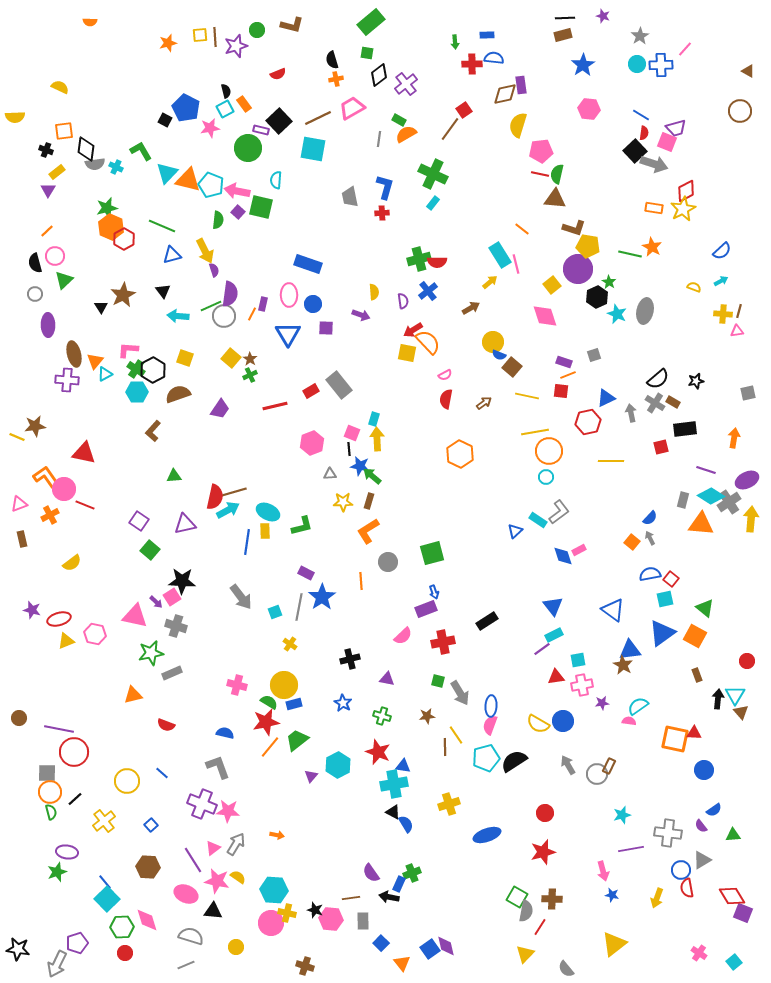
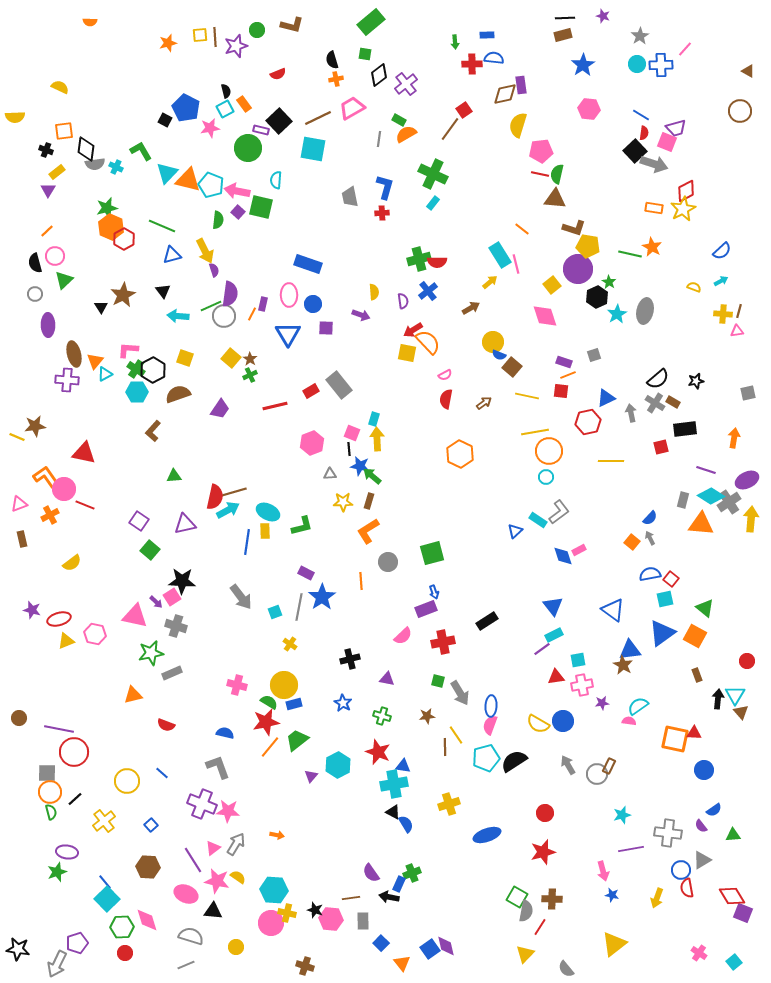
green square at (367, 53): moved 2 px left, 1 px down
cyan star at (617, 314): rotated 18 degrees clockwise
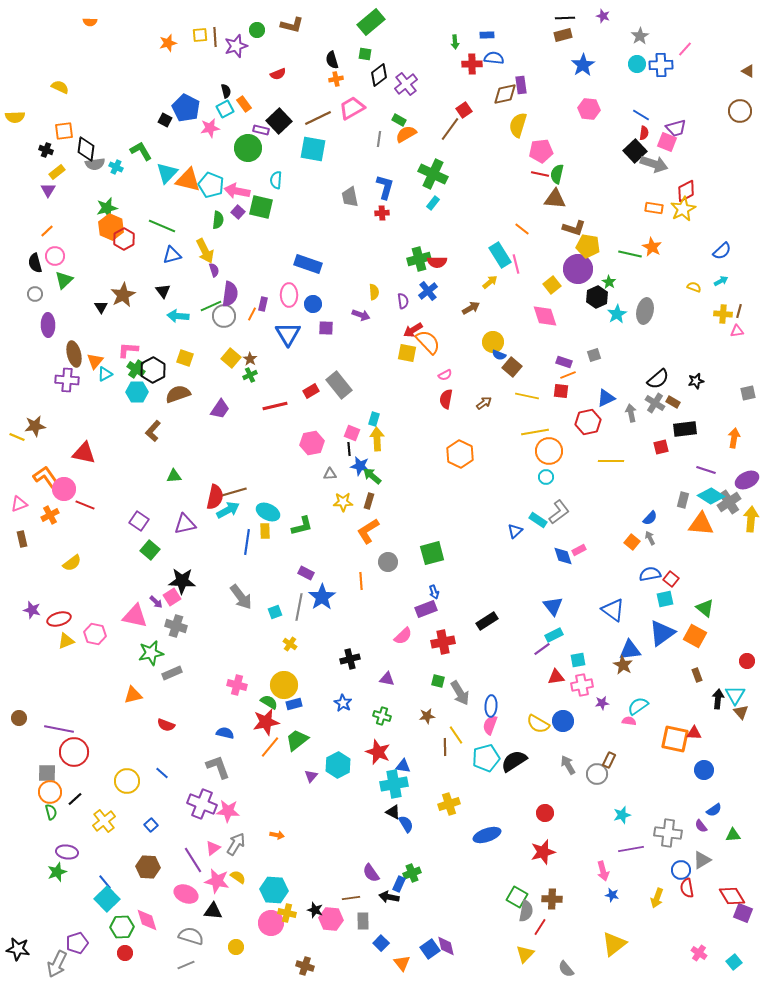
pink hexagon at (312, 443): rotated 10 degrees clockwise
brown rectangle at (609, 766): moved 6 px up
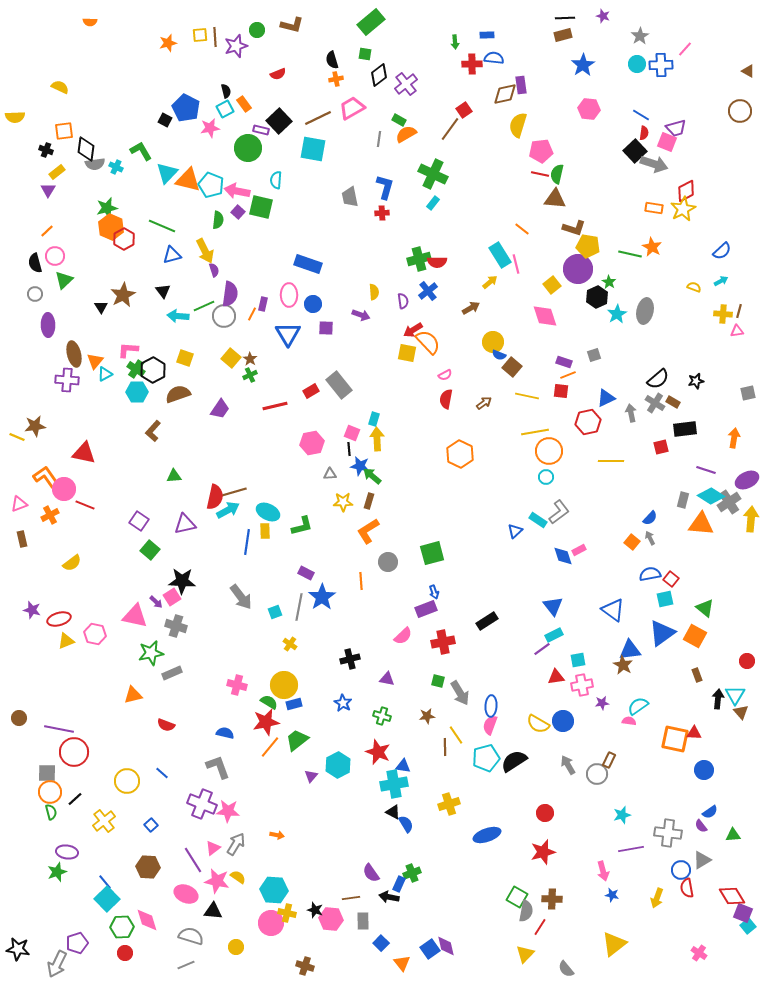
green line at (211, 306): moved 7 px left
blue semicircle at (714, 810): moved 4 px left, 2 px down
cyan square at (734, 962): moved 14 px right, 36 px up
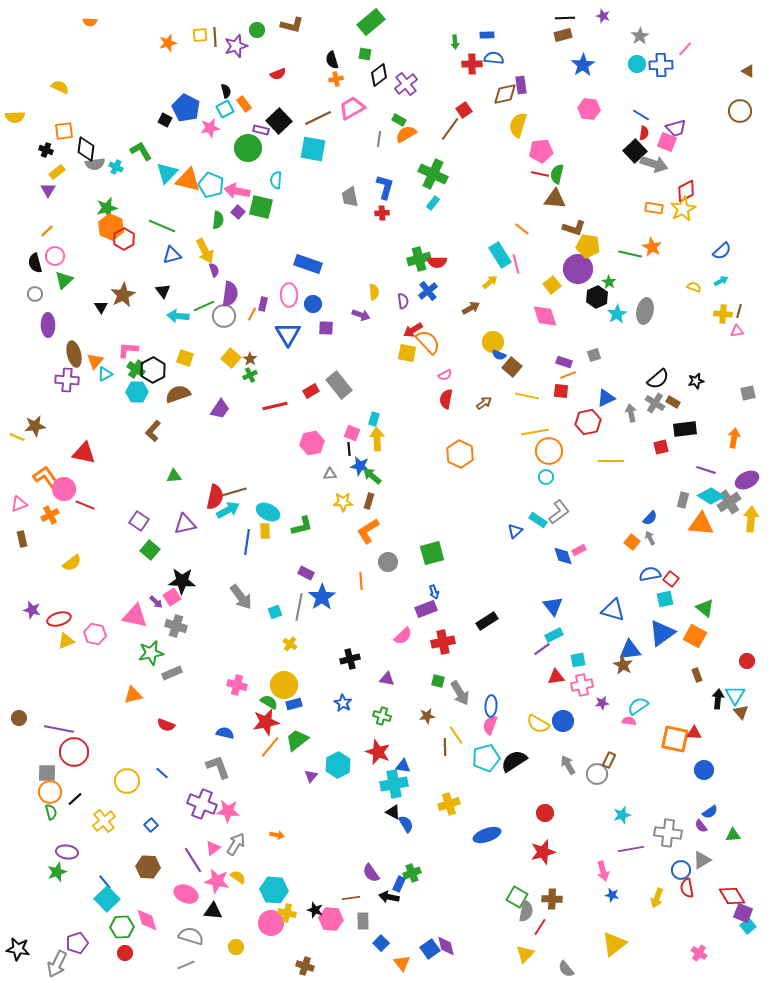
blue triangle at (613, 610): rotated 20 degrees counterclockwise
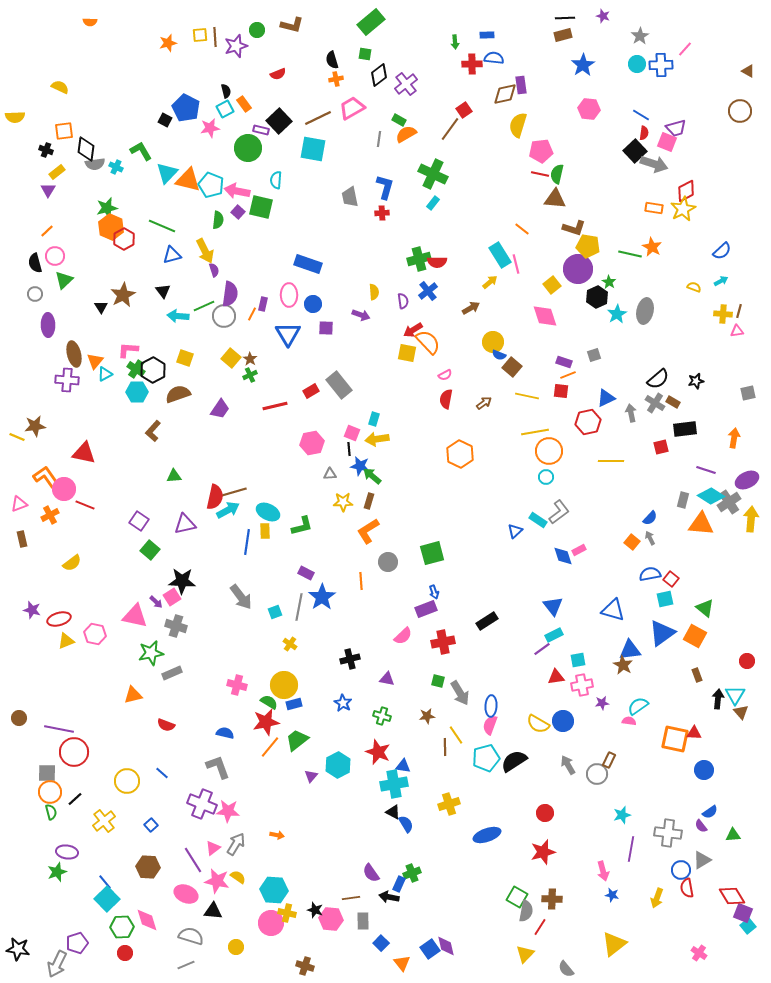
yellow arrow at (377, 439): rotated 95 degrees counterclockwise
purple line at (631, 849): rotated 70 degrees counterclockwise
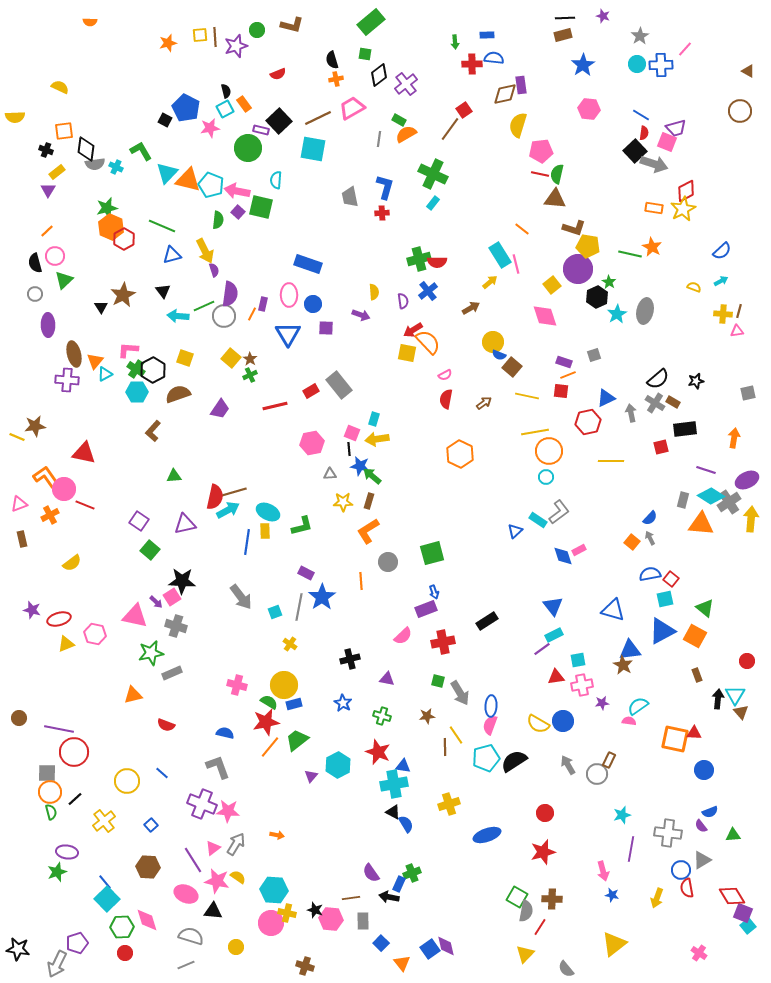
blue triangle at (662, 633): moved 2 px up; rotated 8 degrees clockwise
yellow triangle at (66, 641): moved 3 px down
blue semicircle at (710, 812): rotated 14 degrees clockwise
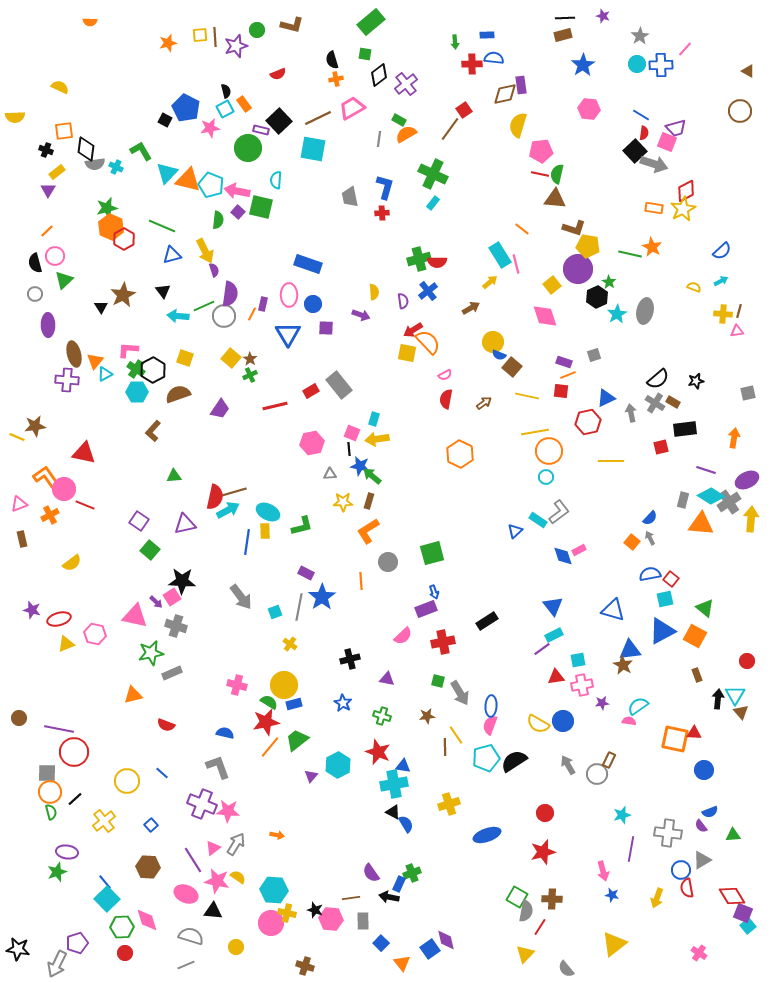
purple diamond at (446, 946): moved 6 px up
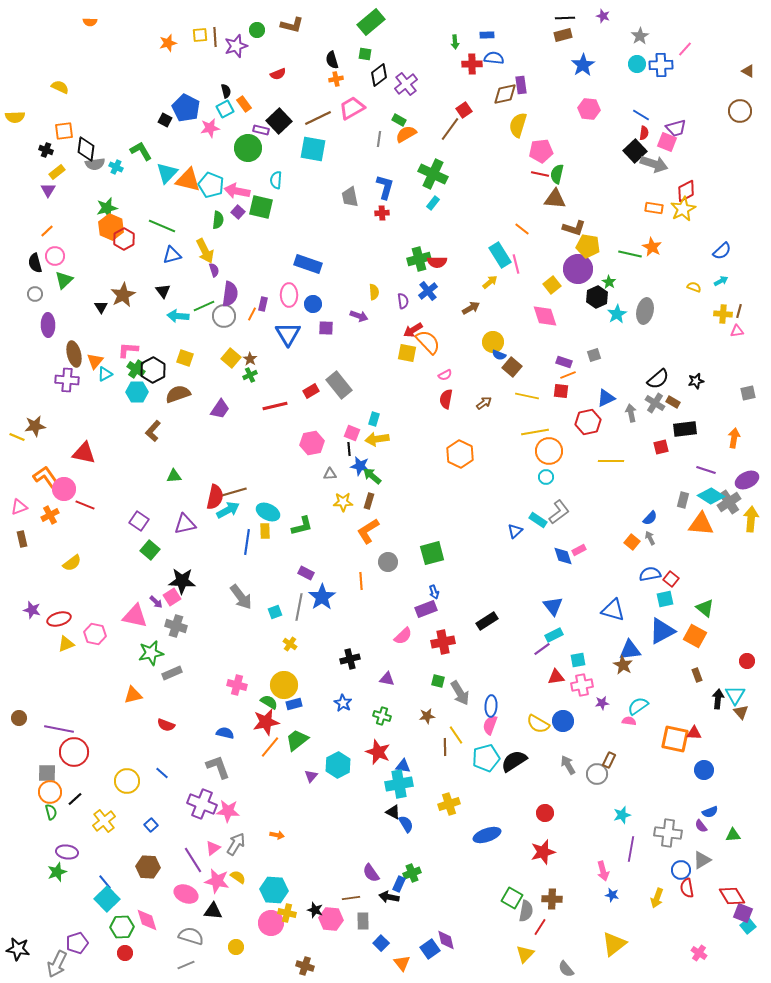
purple arrow at (361, 315): moved 2 px left, 1 px down
pink triangle at (19, 504): moved 3 px down
cyan cross at (394, 784): moved 5 px right
green square at (517, 897): moved 5 px left, 1 px down
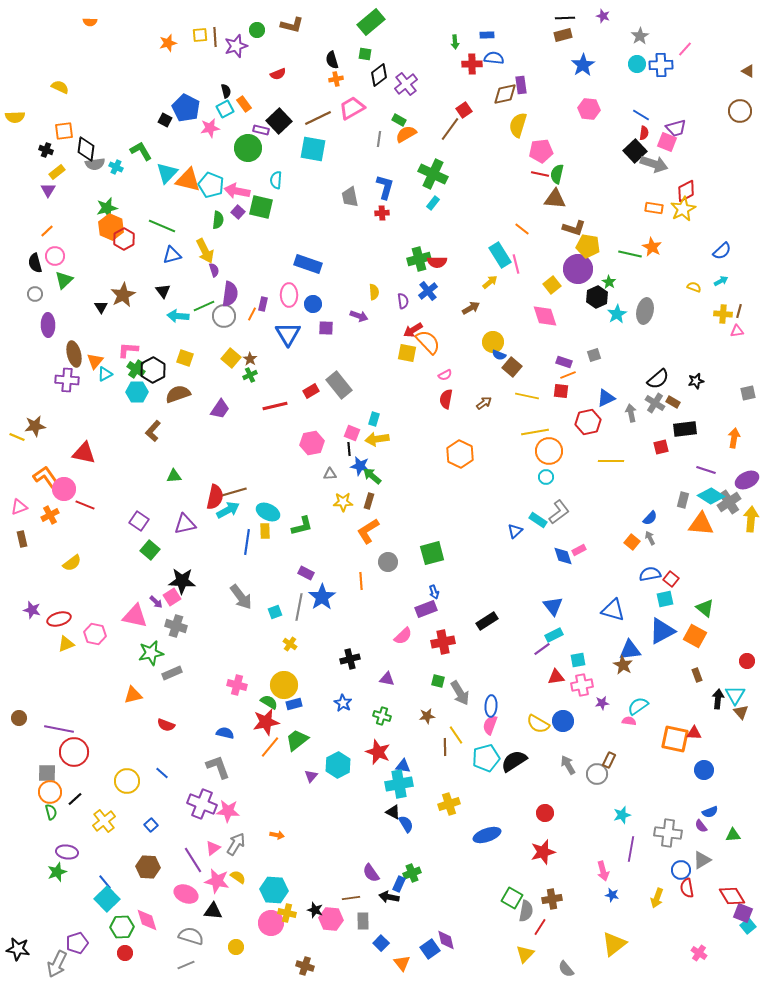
brown cross at (552, 899): rotated 12 degrees counterclockwise
